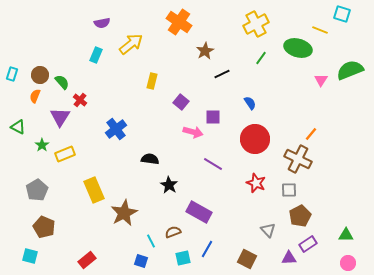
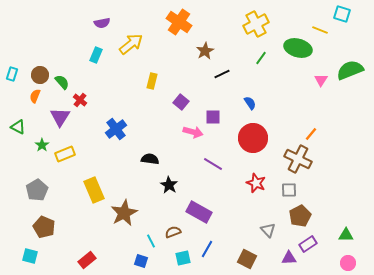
red circle at (255, 139): moved 2 px left, 1 px up
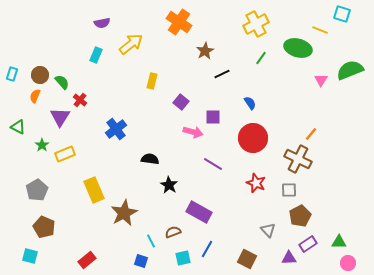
green triangle at (346, 235): moved 7 px left, 7 px down
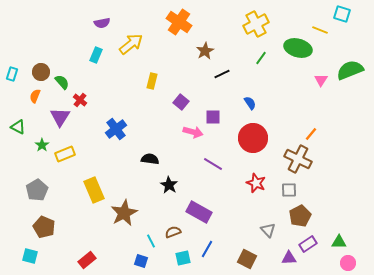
brown circle at (40, 75): moved 1 px right, 3 px up
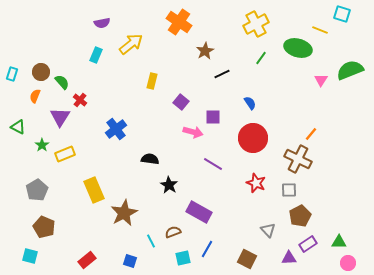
blue square at (141, 261): moved 11 px left
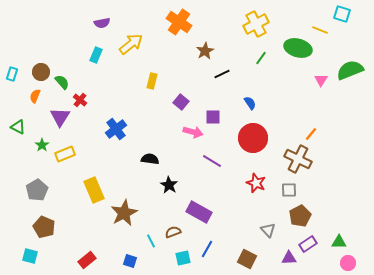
purple line at (213, 164): moved 1 px left, 3 px up
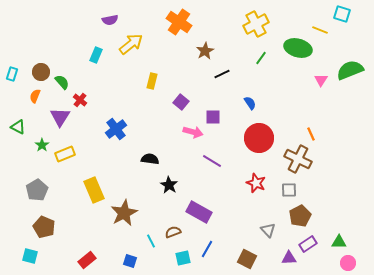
purple semicircle at (102, 23): moved 8 px right, 3 px up
orange line at (311, 134): rotated 64 degrees counterclockwise
red circle at (253, 138): moved 6 px right
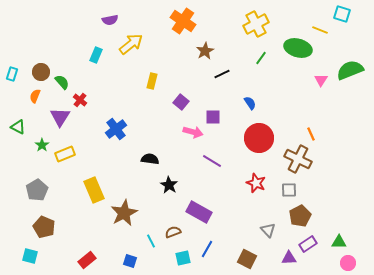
orange cross at (179, 22): moved 4 px right, 1 px up
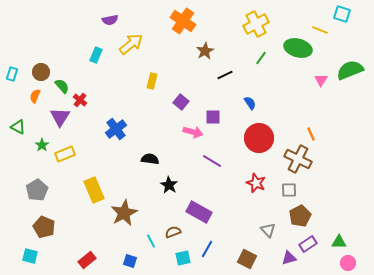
black line at (222, 74): moved 3 px right, 1 px down
green semicircle at (62, 82): moved 4 px down
purple triangle at (289, 258): rotated 14 degrees counterclockwise
